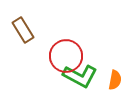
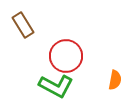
brown rectangle: moved 5 px up
green L-shape: moved 24 px left, 10 px down
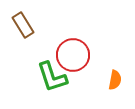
red circle: moved 7 px right, 1 px up
green L-shape: moved 4 px left, 9 px up; rotated 44 degrees clockwise
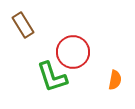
red circle: moved 3 px up
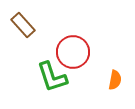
brown rectangle: rotated 10 degrees counterclockwise
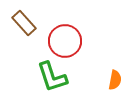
brown rectangle: moved 1 px right, 2 px up
red circle: moved 8 px left, 11 px up
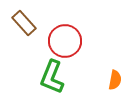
green L-shape: rotated 40 degrees clockwise
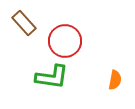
green L-shape: rotated 104 degrees counterclockwise
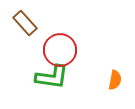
brown rectangle: moved 1 px right
red circle: moved 5 px left, 9 px down
